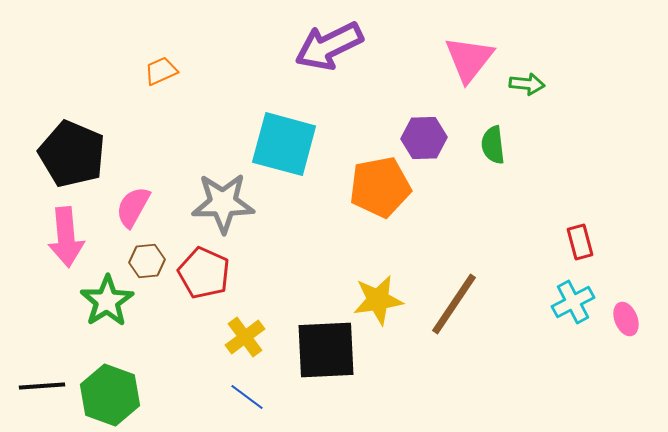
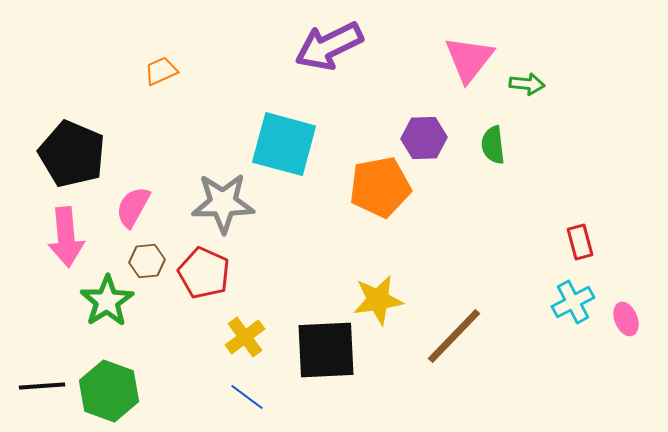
brown line: moved 32 px down; rotated 10 degrees clockwise
green hexagon: moved 1 px left, 4 px up
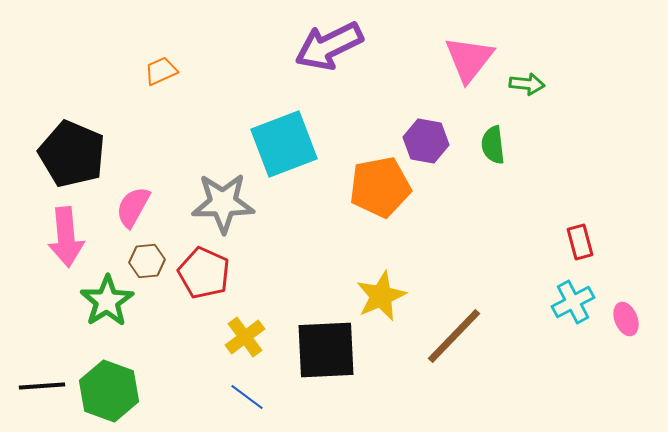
purple hexagon: moved 2 px right, 3 px down; rotated 12 degrees clockwise
cyan square: rotated 36 degrees counterclockwise
yellow star: moved 3 px right, 4 px up; rotated 15 degrees counterclockwise
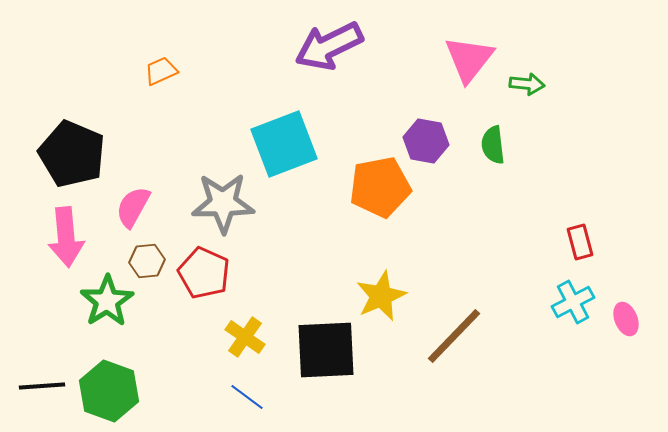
yellow cross: rotated 18 degrees counterclockwise
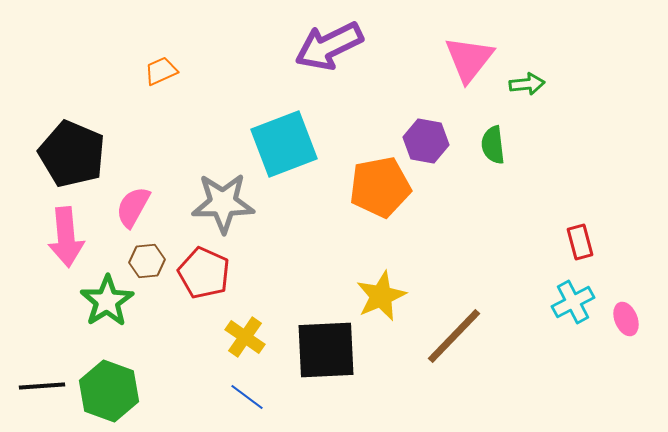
green arrow: rotated 12 degrees counterclockwise
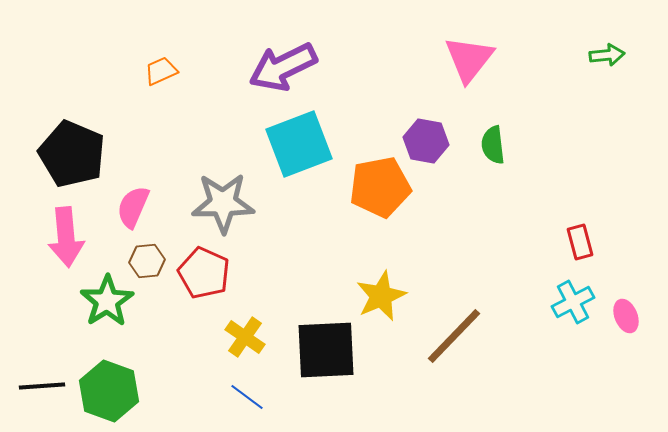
purple arrow: moved 46 px left, 21 px down
green arrow: moved 80 px right, 29 px up
cyan square: moved 15 px right
pink semicircle: rotated 6 degrees counterclockwise
pink ellipse: moved 3 px up
